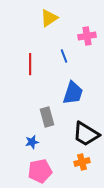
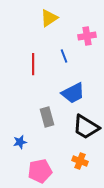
red line: moved 3 px right
blue trapezoid: rotated 45 degrees clockwise
black trapezoid: moved 7 px up
blue star: moved 12 px left
orange cross: moved 2 px left, 1 px up; rotated 35 degrees clockwise
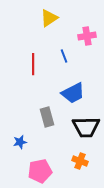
black trapezoid: rotated 32 degrees counterclockwise
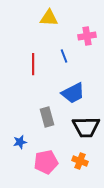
yellow triangle: rotated 36 degrees clockwise
pink pentagon: moved 6 px right, 9 px up
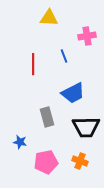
blue star: rotated 24 degrees clockwise
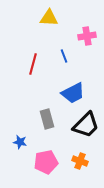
red line: rotated 15 degrees clockwise
gray rectangle: moved 2 px down
black trapezoid: moved 2 px up; rotated 44 degrees counterclockwise
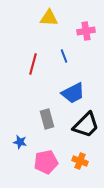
pink cross: moved 1 px left, 5 px up
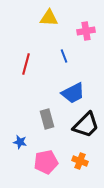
red line: moved 7 px left
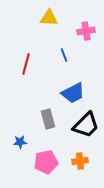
blue line: moved 1 px up
gray rectangle: moved 1 px right
blue star: rotated 16 degrees counterclockwise
orange cross: rotated 28 degrees counterclockwise
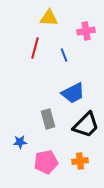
red line: moved 9 px right, 16 px up
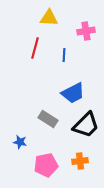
blue line: rotated 24 degrees clockwise
gray rectangle: rotated 42 degrees counterclockwise
blue star: rotated 16 degrees clockwise
pink pentagon: moved 3 px down
